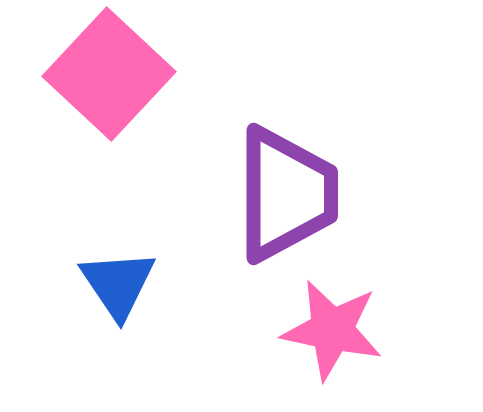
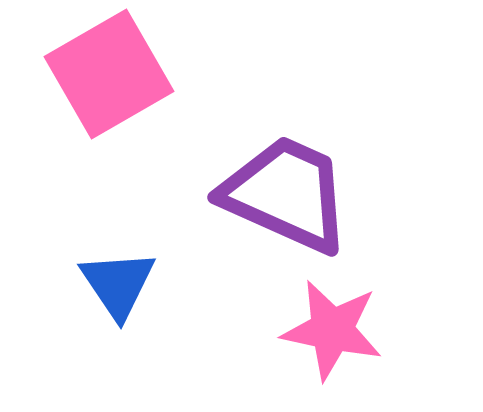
pink square: rotated 17 degrees clockwise
purple trapezoid: rotated 66 degrees counterclockwise
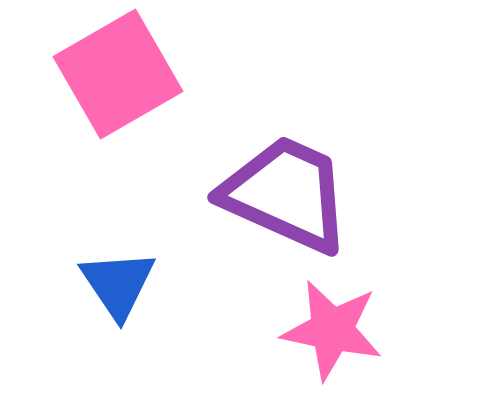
pink square: moved 9 px right
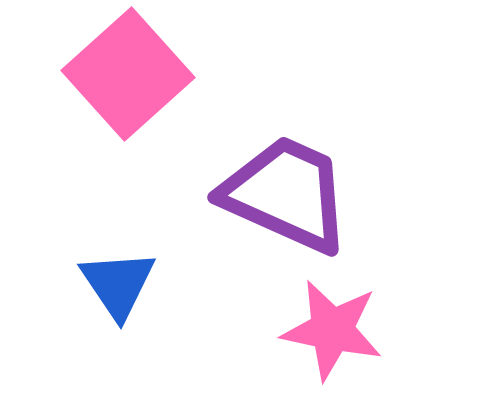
pink square: moved 10 px right; rotated 12 degrees counterclockwise
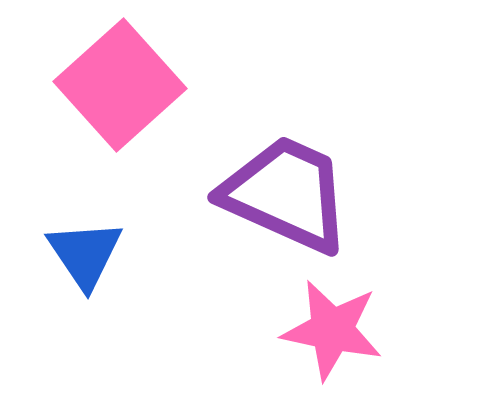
pink square: moved 8 px left, 11 px down
blue triangle: moved 33 px left, 30 px up
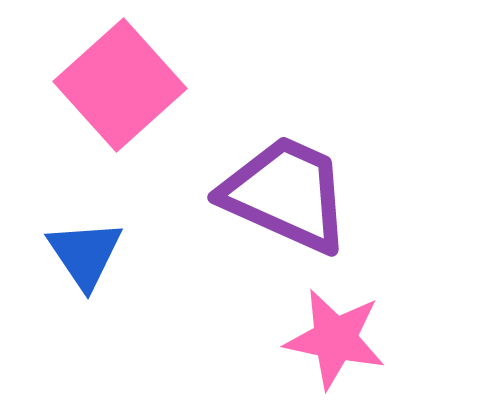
pink star: moved 3 px right, 9 px down
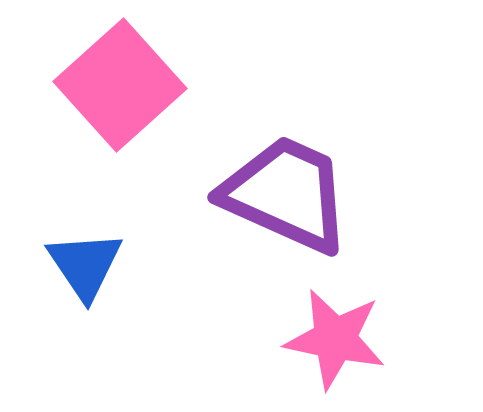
blue triangle: moved 11 px down
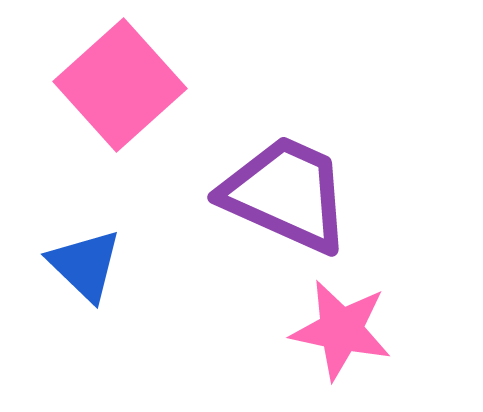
blue triangle: rotated 12 degrees counterclockwise
pink star: moved 6 px right, 9 px up
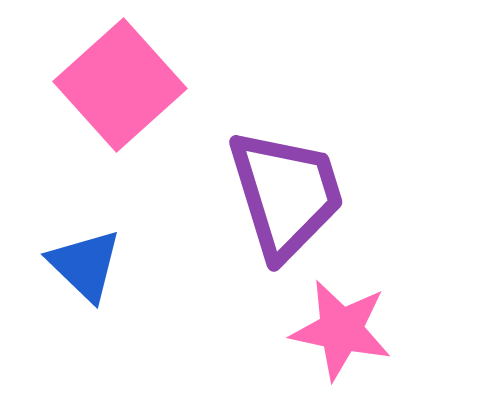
purple trapezoid: rotated 49 degrees clockwise
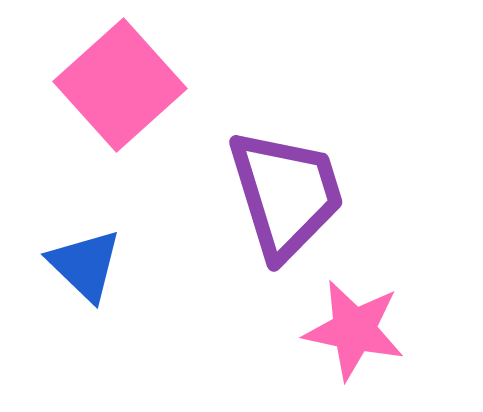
pink star: moved 13 px right
